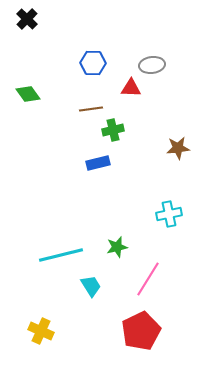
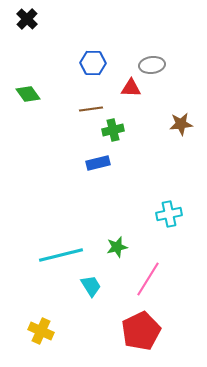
brown star: moved 3 px right, 24 px up
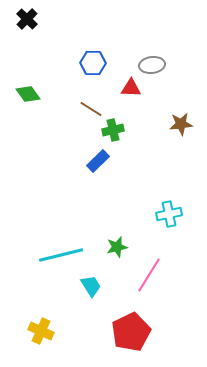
brown line: rotated 40 degrees clockwise
blue rectangle: moved 2 px up; rotated 30 degrees counterclockwise
pink line: moved 1 px right, 4 px up
red pentagon: moved 10 px left, 1 px down
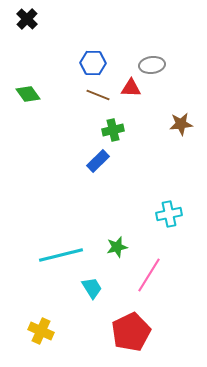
brown line: moved 7 px right, 14 px up; rotated 10 degrees counterclockwise
cyan trapezoid: moved 1 px right, 2 px down
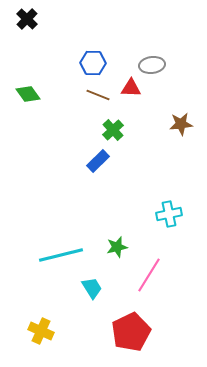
green cross: rotated 30 degrees counterclockwise
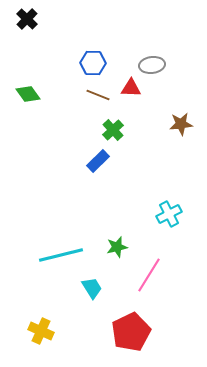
cyan cross: rotated 15 degrees counterclockwise
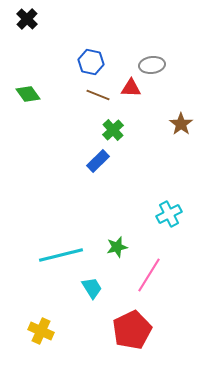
blue hexagon: moved 2 px left, 1 px up; rotated 10 degrees clockwise
brown star: rotated 30 degrees counterclockwise
red pentagon: moved 1 px right, 2 px up
